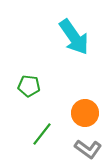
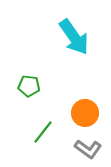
green line: moved 1 px right, 2 px up
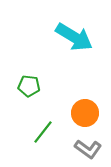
cyan arrow: rotated 24 degrees counterclockwise
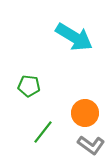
gray L-shape: moved 3 px right, 4 px up
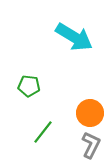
orange circle: moved 5 px right
gray L-shape: rotated 100 degrees counterclockwise
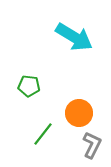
orange circle: moved 11 px left
green line: moved 2 px down
gray L-shape: moved 1 px right
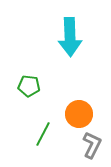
cyan arrow: moved 4 px left; rotated 57 degrees clockwise
orange circle: moved 1 px down
green line: rotated 10 degrees counterclockwise
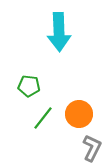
cyan arrow: moved 11 px left, 5 px up
green line: moved 16 px up; rotated 10 degrees clockwise
gray L-shape: moved 3 px down
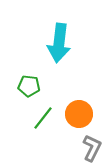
cyan arrow: moved 11 px down; rotated 9 degrees clockwise
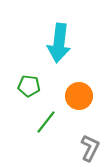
orange circle: moved 18 px up
green line: moved 3 px right, 4 px down
gray L-shape: moved 2 px left
